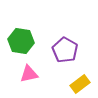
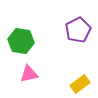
purple pentagon: moved 13 px right, 20 px up; rotated 15 degrees clockwise
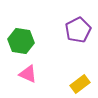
pink triangle: moved 1 px left; rotated 36 degrees clockwise
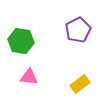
pink triangle: moved 1 px right, 3 px down; rotated 18 degrees counterclockwise
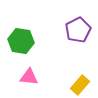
yellow rectangle: moved 1 px down; rotated 12 degrees counterclockwise
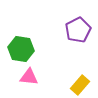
green hexagon: moved 8 px down
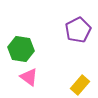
pink triangle: rotated 30 degrees clockwise
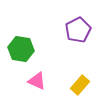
pink triangle: moved 8 px right, 4 px down; rotated 12 degrees counterclockwise
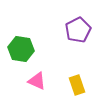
yellow rectangle: moved 3 px left; rotated 60 degrees counterclockwise
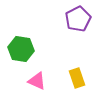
purple pentagon: moved 11 px up
yellow rectangle: moved 7 px up
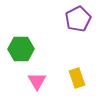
green hexagon: rotated 10 degrees counterclockwise
pink triangle: rotated 36 degrees clockwise
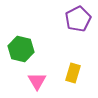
green hexagon: rotated 15 degrees clockwise
yellow rectangle: moved 4 px left, 5 px up; rotated 36 degrees clockwise
